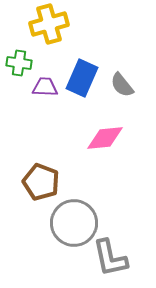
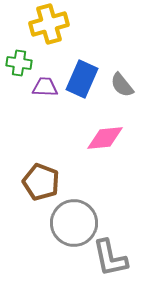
blue rectangle: moved 1 px down
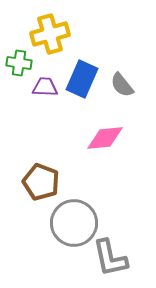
yellow cross: moved 1 px right, 10 px down
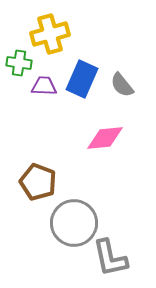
purple trapezoid: moved 1 px left, 1 px up
brown pentagon: moved 3 px left
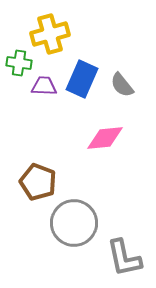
gray L-shape: moved 14 px right
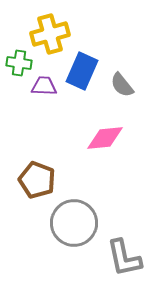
blue rectangle: moved 8 px up
brown pentagon: moved 1 px left, 2 px up
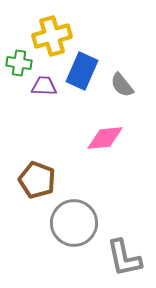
yellow cross: moved 2 px right, 2 px down
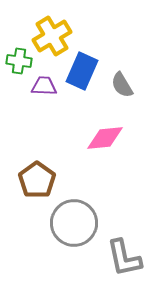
yellow cross: rotated 15 degrees counterclockwise
green cross: moved 2 px up
gray semicircle: rotated 8 degrees clockwise
brown pentagon: rotated 15 degrees clockwise
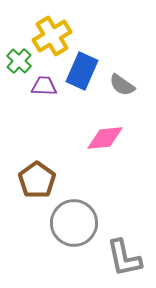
green cross: rotated 35 degrees clockwise
gray semicircle: rotated 24 degrees counterclockwise
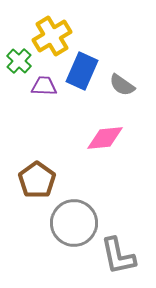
gray L-shape: moved 6 px left, 2 px up
